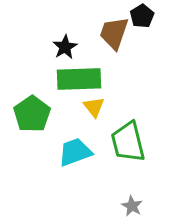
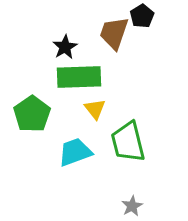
green rectangle: moved 2 px up
yellow triangle: moved 1 px right, 2 px down
gray star: rotated 15 degrees clockwise
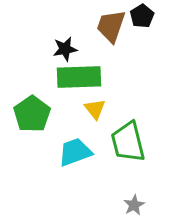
brown trapezoid: moved 3 px left, 7 px up
black star: moved 2 px down; rotated 20 degrees clockwise
gray star: moved 2 px right, 1 px up
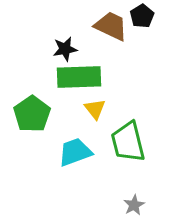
brown trapezoid: rotated 96 degrees clockwise
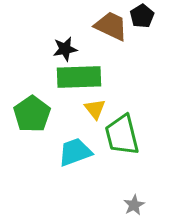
green trapezoid: moved 6 px left, 7 px up
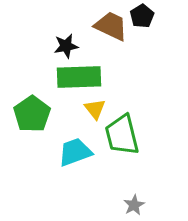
black star: moved 1 px right, 3 px up
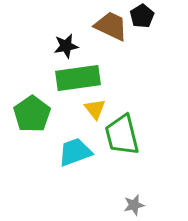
green rectangle: moved 1 px left, 1 px down; rotated 6 degrees counterclockwise
gray star: rotated 15 degrees clockwise
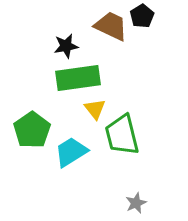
green pentagon: moved 16 px down
cyan trapezoid: moved 4 px left; rotated 12 degrees counterclockwise
gray star: moved 2 px right, 2 px up; rotated 10 degrees counterclockwise
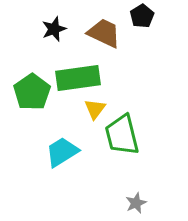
brown trapezoid: moved 7 px left, 7 px down
black star: moved 12 px left, 17 px up; rotated 10 degrees counterclockwise
yellow triangle: rotated 15 degrees clockwise
green pentagon: moved 38 px up
cyan trapezoid: moved 9 px left
